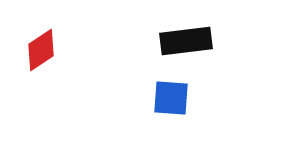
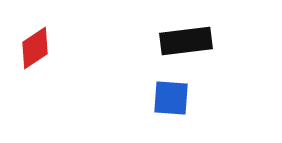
red diamond: moved 6 px left, 2 px up
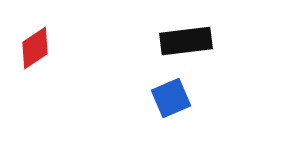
blue square: rotated 27 degrees counterclockwise
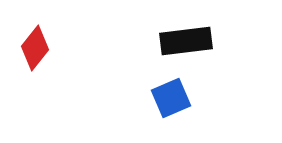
red diamond: rotated 18 degrees counterclockwise
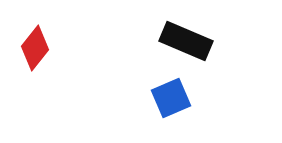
black rectangle: rotated 30 degrees clockwise
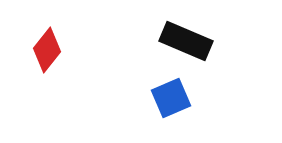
red diamond: moved 12 px right, 2 px down
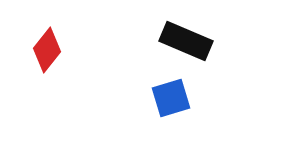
blue square: rotated 6 degrees clockwise
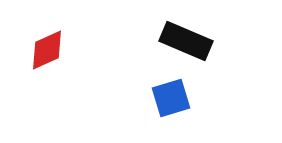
red diamond: rotated 27 degrees clockwise
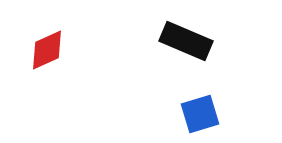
blue square: moved 29 px right, 16 px down
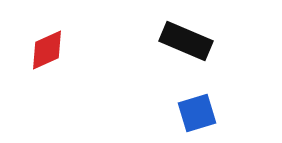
blue square: moved 3 px left, 1 px up
